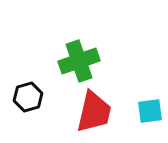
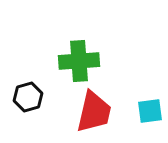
green cross: rotated 15 degrees clockwise
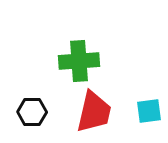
black hexagon: moved 4 px right, 15 px down; rotated 16 degrees clockwise
cyan square: moved 1 px left
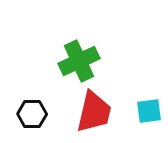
green cross: rotated 21 degrees counterclockwise
black hexagon: moved 2 px down
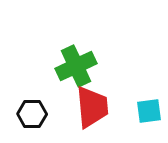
green cross: moved 3 px left, 5 px down
red trapezoid: moved 2 px left, 5 px up; rotated 18 degrees counterclockwise
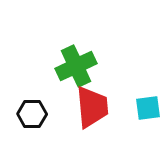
cyan square: moved 1 px left, 3 px up
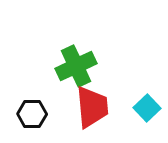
cyan square: moved 1 px left; rotated 36 degrees counterclockwise
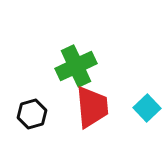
black hexagon: rotated 16 degrees counterclockwise
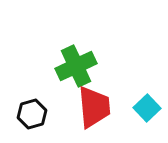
red trapezoid: moved 2 px right
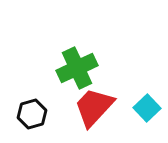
green cross: moved 1 px right, 2 px down
red trapezoid: rotated 132 degrees counterclockwise
